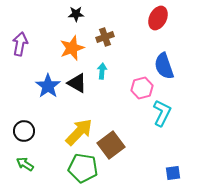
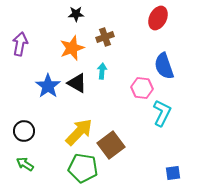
pink hexagon: rotated 20 degrees clockwise
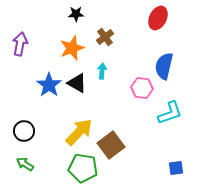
brown cross: rotated 18 degrees counterclockwise
blue semicircle: rotated 32 degrees clockwise
blue star: moved 1 px right, 1 px up
cyan L-shape: moved 8 px right; rotated 44 degrees clockwise
blue square: moved 3 px right, 5 px up
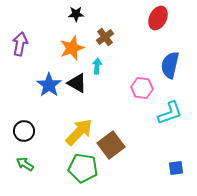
blue semicircle: moved 6 px right, 1 px up
cyan arrow: moved 5 px left, 5 px up
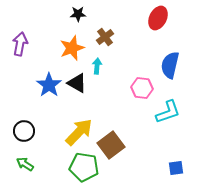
black star: moved 2 px right
cyan L-shape: moved 2 px left, 1 px up
green pentagon: moved 1 px right, 1 px up
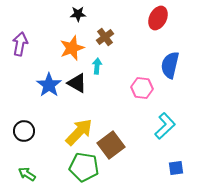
cyan L-shape: moved 3 px left, 14 px down; rotated 24 degrees counterclockwise
green arrow: moved 2 px right, 10 px down
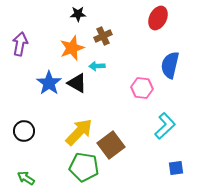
brown cross: moved 2 px left, 1 px up; rotated 12 degrees clockwise
cyan arrow: rotated 98 degrees counterclockwise
blue star: moved 2 px up
green arrow: moved 1 px left, 4 px down
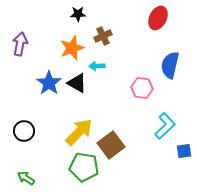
blue square: moved 8 px right, 17 px up
